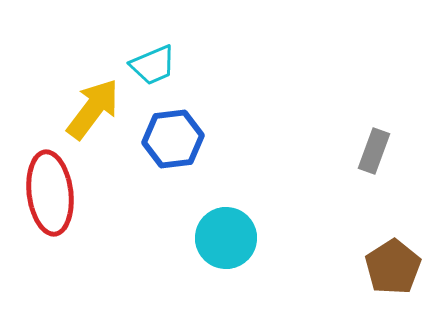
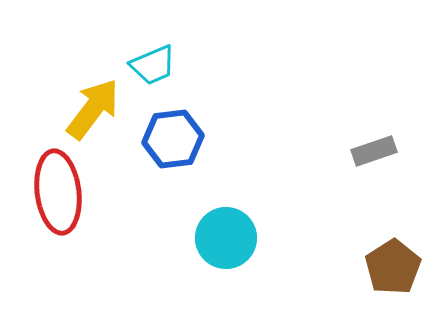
gray rectangle: rotated 51 degrees clockwise
red ellipse: moved 8 px right, 1 px up
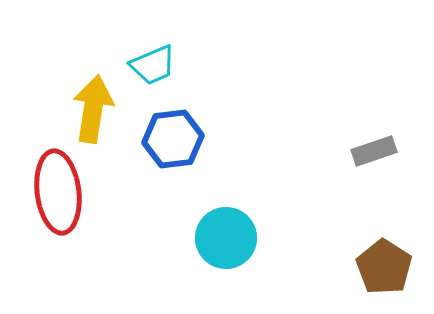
yellow arrow: rotated 28 degrees counterclockwise
brown pentagon: moved 9 px left; rotated 6 degrees counterclockwise
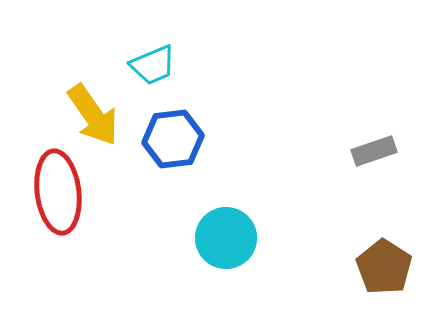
yellow arrow: moved 6 px down; rotated 136 degrees clockwise
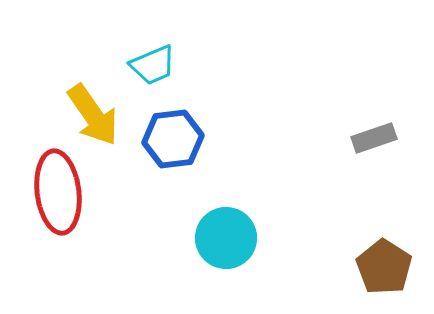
gray rectangle: moved 13 px up
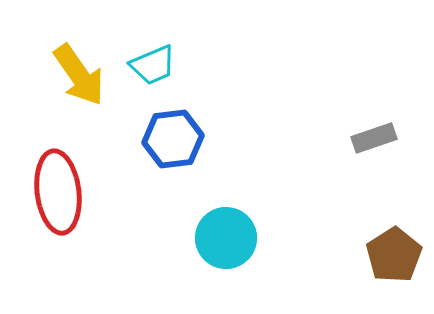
yellow arrow: moved 14 px left, 40 px up
brown pentagon: moved 10 px right, 12 px up; rotated 6 degrees clockwise
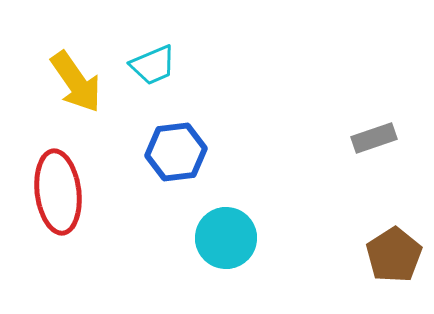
yellow arrow: moved 3 px left, 7 px down
blue hexagon: moved 3 px right, 13 px down
